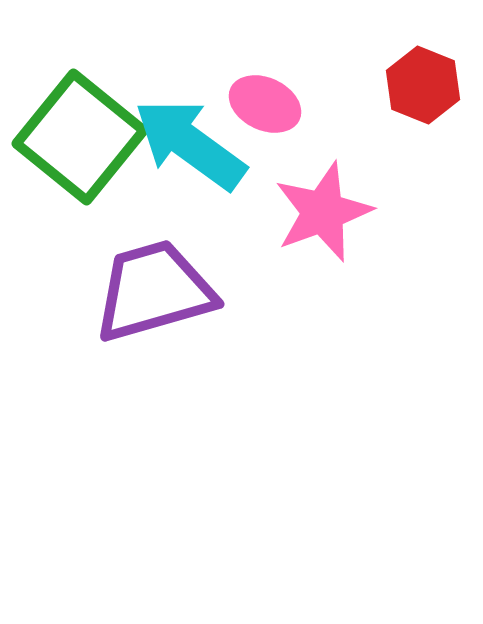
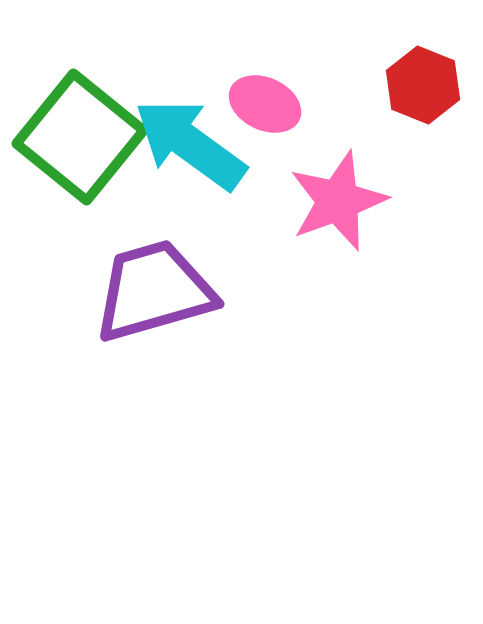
pink star: moved 15 px right, 11 px up
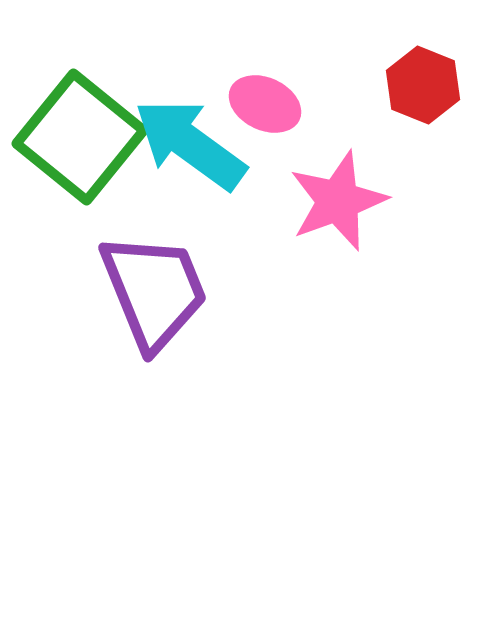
purple trapezoid: rotated 84 degrees clockwise
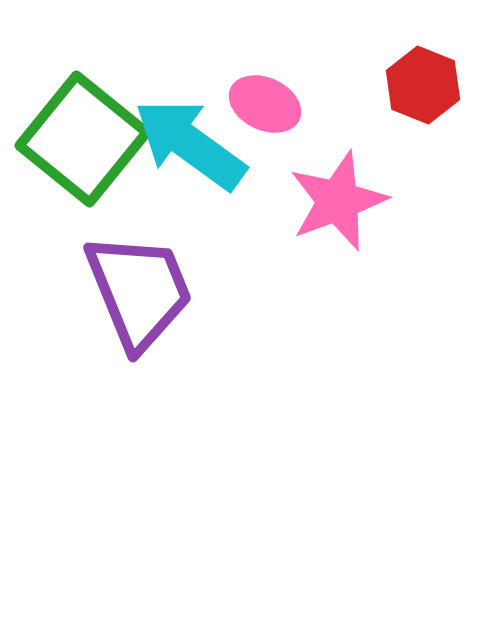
green square: moved 3 px right, 2 px down
purple trapezoid: moved 15 px left
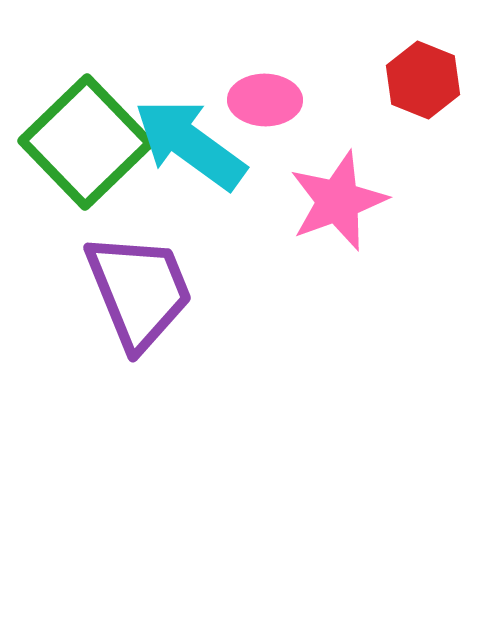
red hexagon: moved 5 px up
pink ellipse: moved 4 px up; rotated 24 degrees counterclockwise
green square: moved 3 px right, 3 px down; rotated 7 degrees clockwise
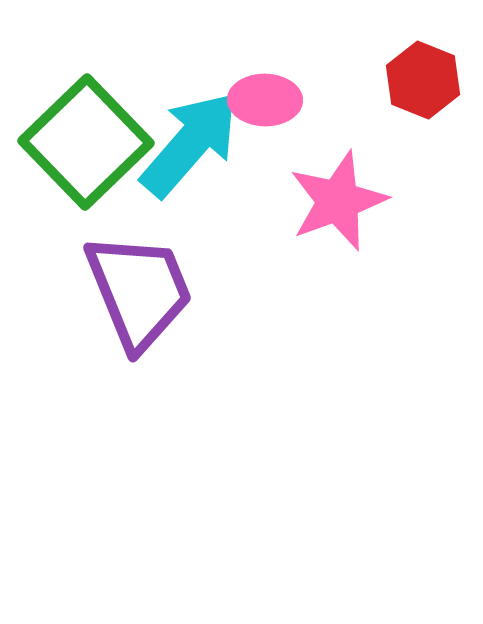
cyan arrow: rotated 95 degrees clockwise
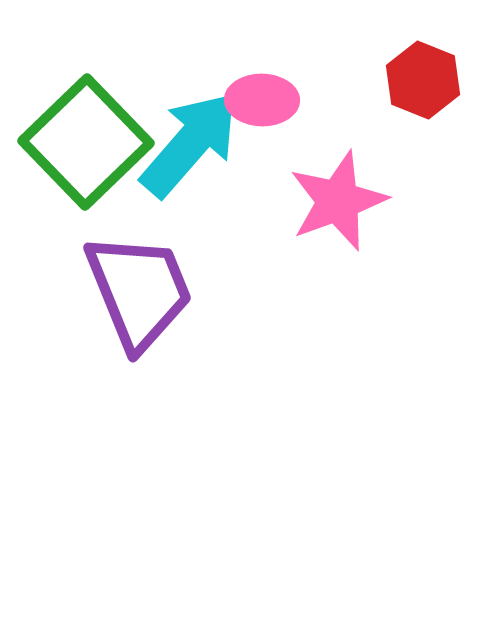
pink ellipse: moved 3 px left
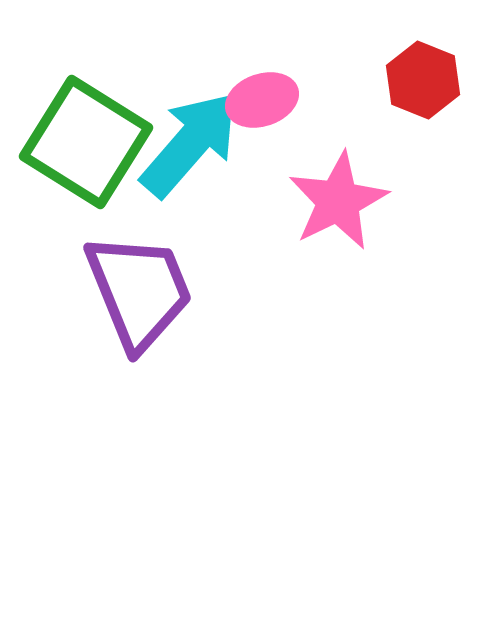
pink ellipse: rotated 20 degrees counterclockwise
green square: rotated 14 degrees counterclockwise
pink star: rotated 6 degrees counterclockwise
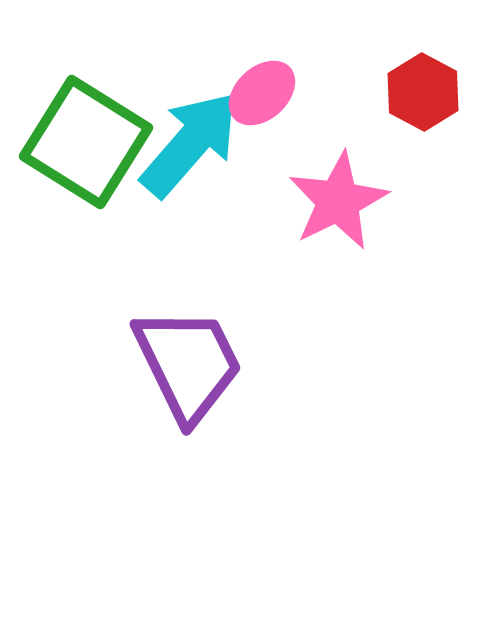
red hexagon: moved 12 px down; rotated 6 degrees clockwise
pink ellipse: moved 7 px up; rotated 24 degrees counterclockwise
purple trapezoid: moved 49 px right, 73 px down; rotated 4 degrees counterclockwise
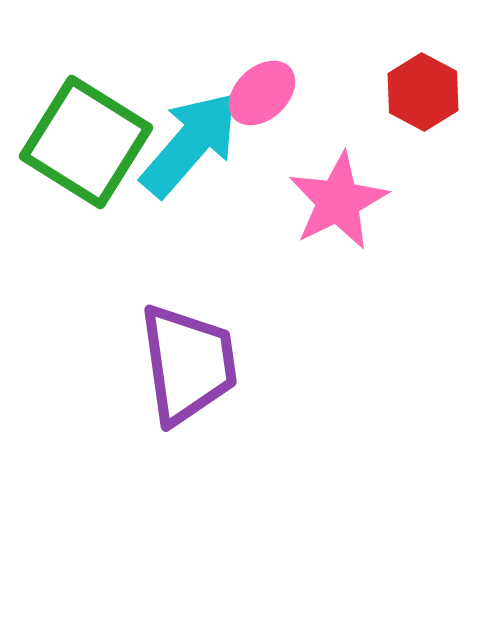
purple trapezoid: rotated 18 degrees clockwise
